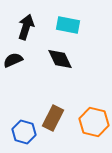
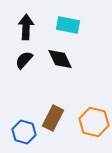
black arrow: rotated 15 degrees counterclockwise
black semicircle: moved 11 px right; rotated 24 degrees counterclockwise
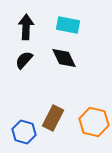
black diamond: moved 4 px right, 1 px up
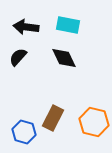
black arrow: rotated 85 degrees counterclockwise
black semicircle: moved 6 px left, 3 px up
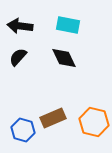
black arrow: moved 6 px left, 1 px up
brown rectangle: rotated 40 degrees clockwise
blue hexagon: moved 1 px left, 2 px up
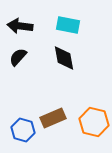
black diamond: rotated 16 degrees clockwise
